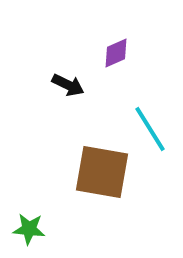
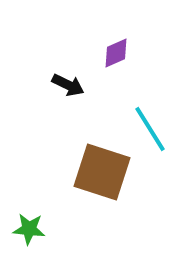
brown square: rotated 8 degrees clockwise
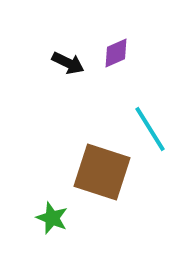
black arrow: moved 22 px up
green star: moved 23 px right, 11 px up; rotated 16 degrees clockwise
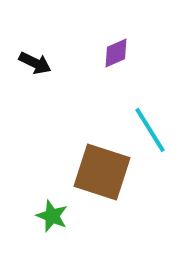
black arrow: moved 33 px left
cyan line: moved 1 px down
green star: moved 2 px up
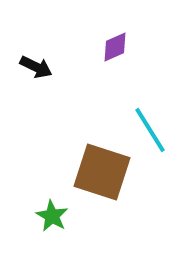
purple diamond: moved 1 px left, 6 px up
black arrow: moved 1 px right, 4 px down
green star: rotated 8 degrees clockwise
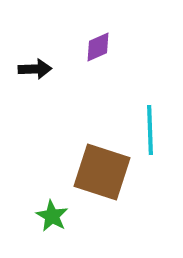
purple diamond: moved 17 px left
black arrow: moved 1 px left, 2 px down; rotated 28 degrees counterclockwise
cyan line: rotated 30 degrees clockwise
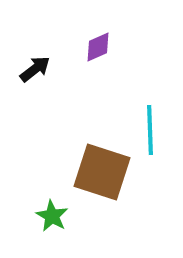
black arrow: rotated 36 degrees counterclockwise
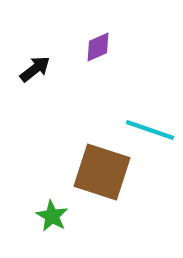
cyan line: rotated 69 degrees counterclockwise
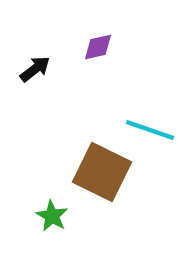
purple diamond: rotated 12 degrees clockwise
brown square: rotated 8 degrees clockwise
